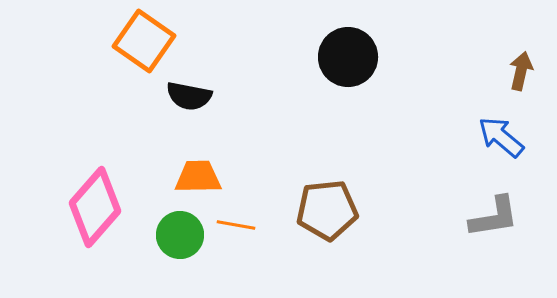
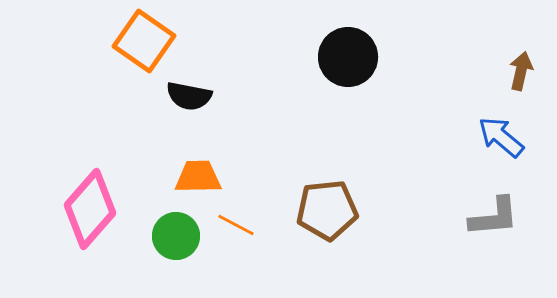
pink diamond: moved 5 px left, 2 px down
gray L-shape: rotated 4 degrees clockwise
orange line: rotated 18 degrees clockwise
green circle: moved 4 px left, 1 px down
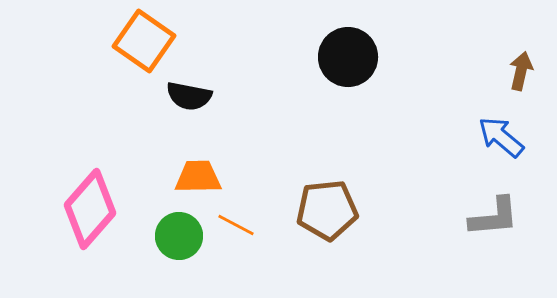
green circle: moved 3 px right
